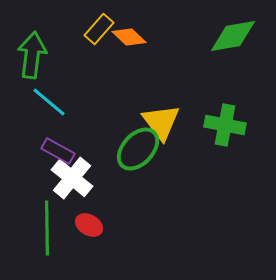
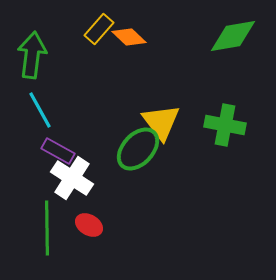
cyan line: moved 9 px left, 8 px down; rotated 21 degrees clockwise
white cross: rotated 6 degrees counterclockwise
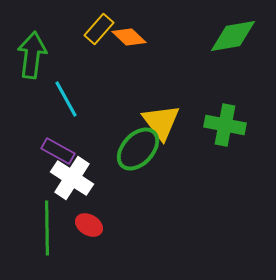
cyan line: moved 26 px right, 11 px up
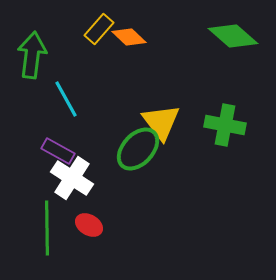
green diamond: rotated 51 degrees clockwise
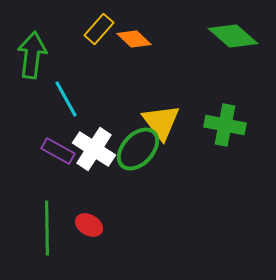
orange diamond: moved 5 px right, 2 px down
white cross: moved 22 px right, 29 px up
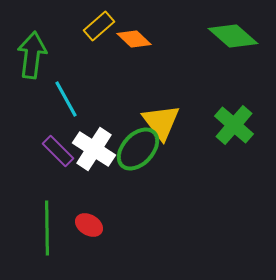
yellow rectangle: moved 3 px up; rotated 8 degrees clockwise
green cross: moved 9 px right; rotated 30 degrees clockwise
purple rectangle: rotated 16 degrees clockwise
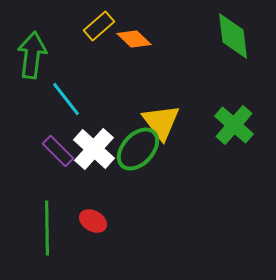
green diamond: rotated 42 degrees clockwise
cyan line: rotated 9 degrees counterclockwise
white cross: rotated 9 degrees clockwise
red ellipse: moved 4 px right, 4 px up
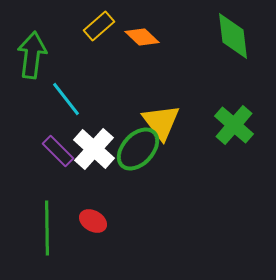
orange diamond: moved 8 px right, 2 px up
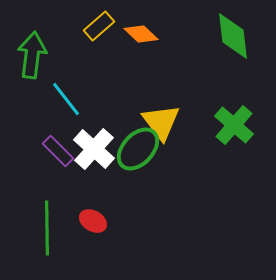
orange diamond: moved 1 px left, 3 px up
